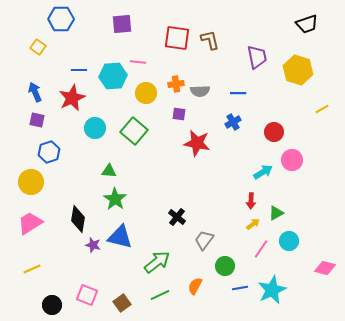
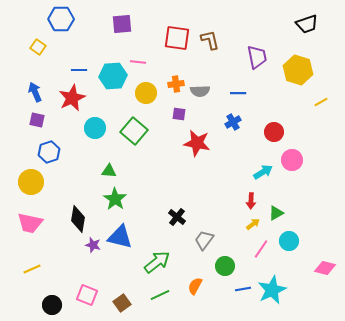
yellow line at (322, 109): moved 1 px left, 7 px up
pink trapezoid at (30, 223): rotated 136 degrees counterclockwise
blue line at (240, 288): moved 3 px right, 1 px down
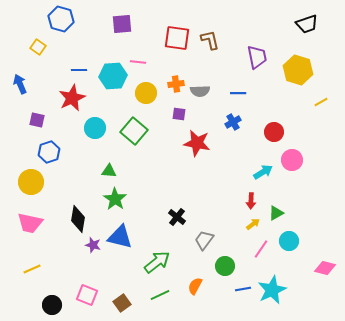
blue hexagon at (61, 19): rotated 15 degrees clockwise
blue arrow at (35, 92): moved 15 px left, 8 px up
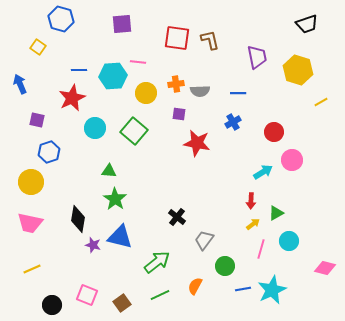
pink line at (261, 249): rotated 18 degrees counterclockwise
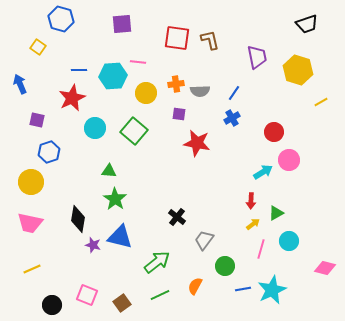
blue line at (238, 93): moved 4 px left; rotated 56 degrees counterclockwise
blue cross at (233, 122): moved 1 px left, 4 px up
pink circle at (292, 160): moved 3 px left
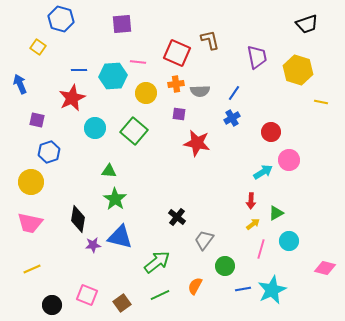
red square at (177, 38): moved 15 px down; rotated 16 degrees clockwise
yellow line at (321, 102): rotated 40 degrees clockwise
red circle at (274, 132): moved 3 px left
purple star at (93, 245): rotated 21 degrees counterclockwise
